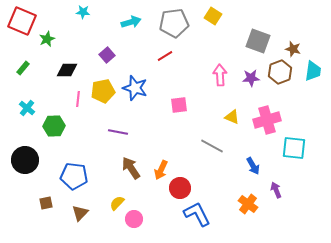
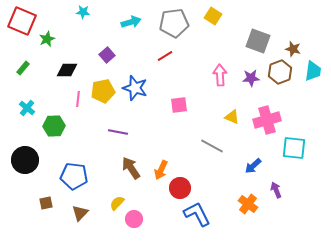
blue arrow: rotated 78 degrees clockwise
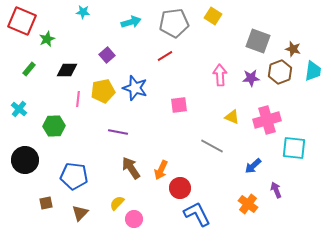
green rectangle: moved 6 px right, 1 px down
cyan cross: moved 8 px left, 1 px down
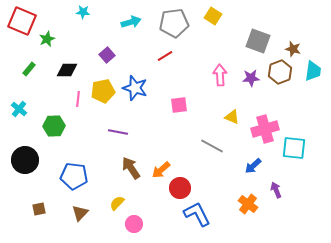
pink cross: moved 2 px left, 9 px down
orange arrow: rotated 24 degrees clockwise
brown square: moved 7 px left, 6 px down
pink circle: moved 5 px down
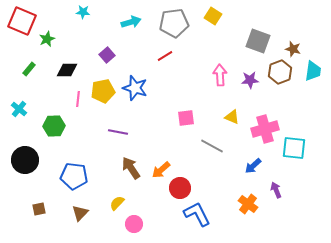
purple star: moved 1 px left, 2 px down
pink square: moved 7 px right, 13 px down
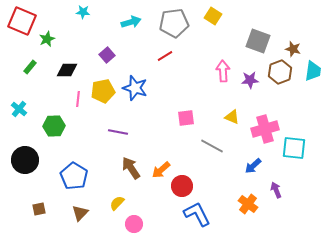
green rectangle: moved 1 px right, 2 px up
pink arrow: moved 3 px right, 4 px up
blue pentagon: rotated 24 degrees clockwise
red circle: moved 2 px right, 2 px up
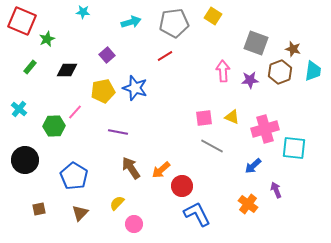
gray square: moved 2 px left, 2 px down
pink line: moved 3 px left, 13 px down; rotated 35 degrees clockwise
pink square: moved 18 px right
